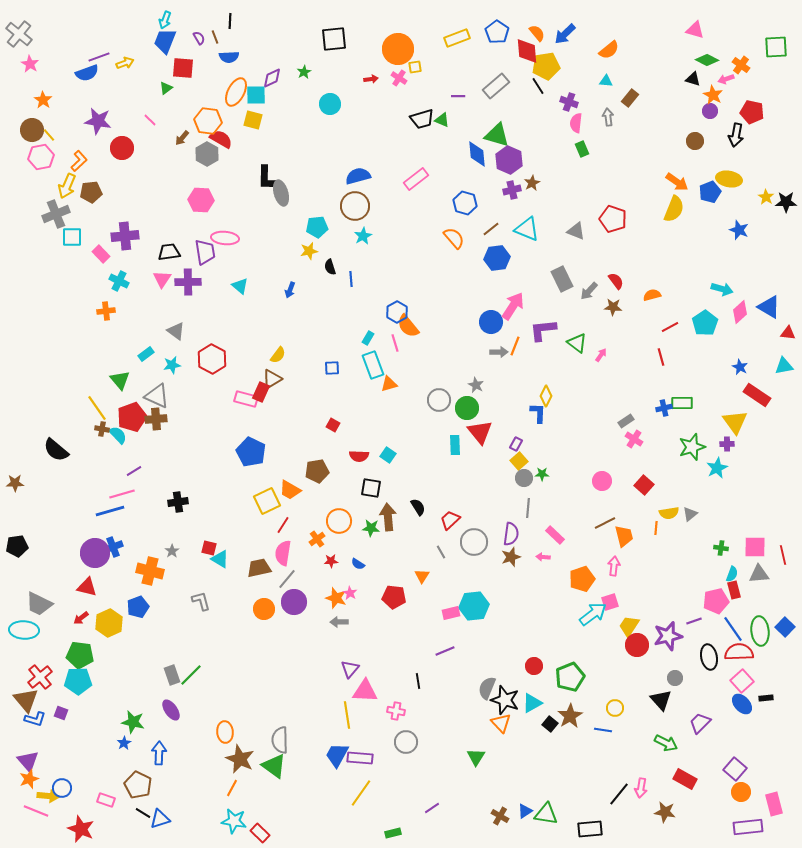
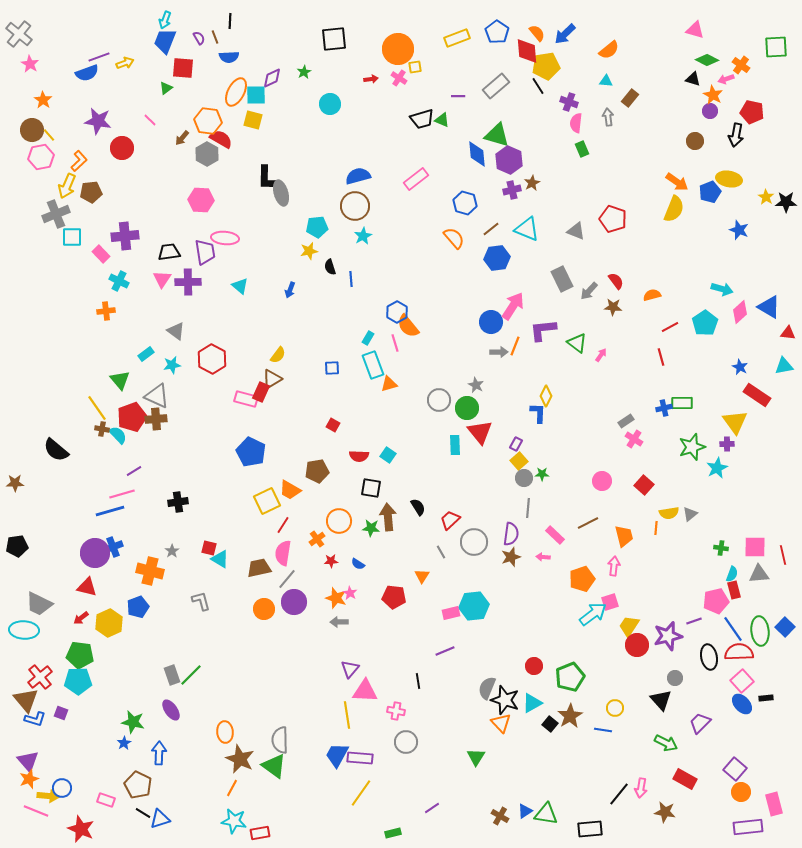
brown line at (605, 523): moved 17 px left
red rectangle at (260, 833): rotated 54 degrees counterclockwise
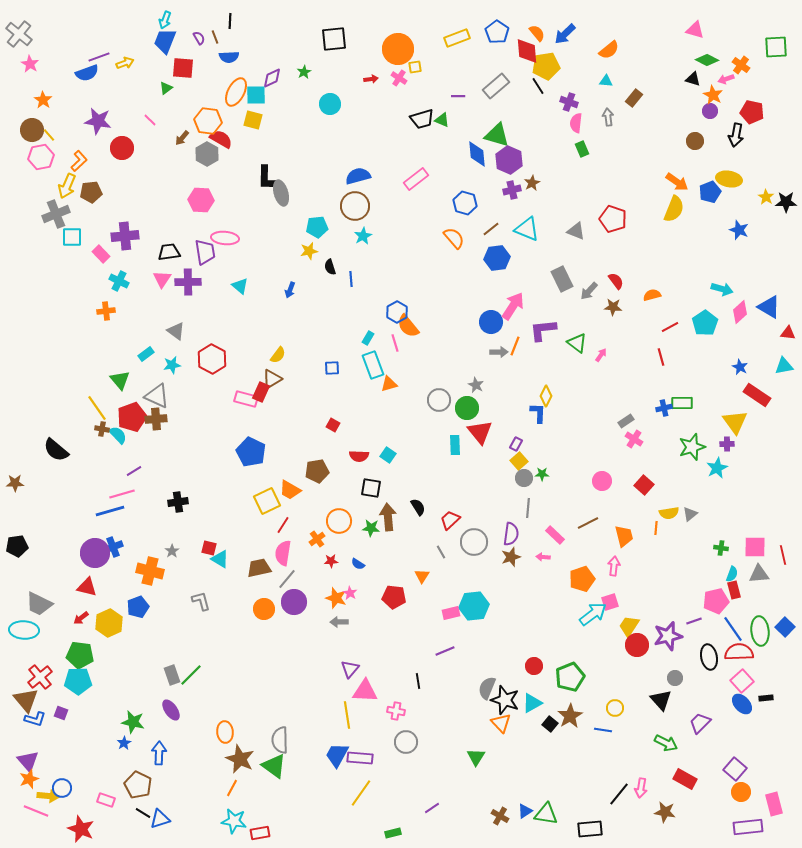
brown rectangle at (630, 98): moved 4 px right
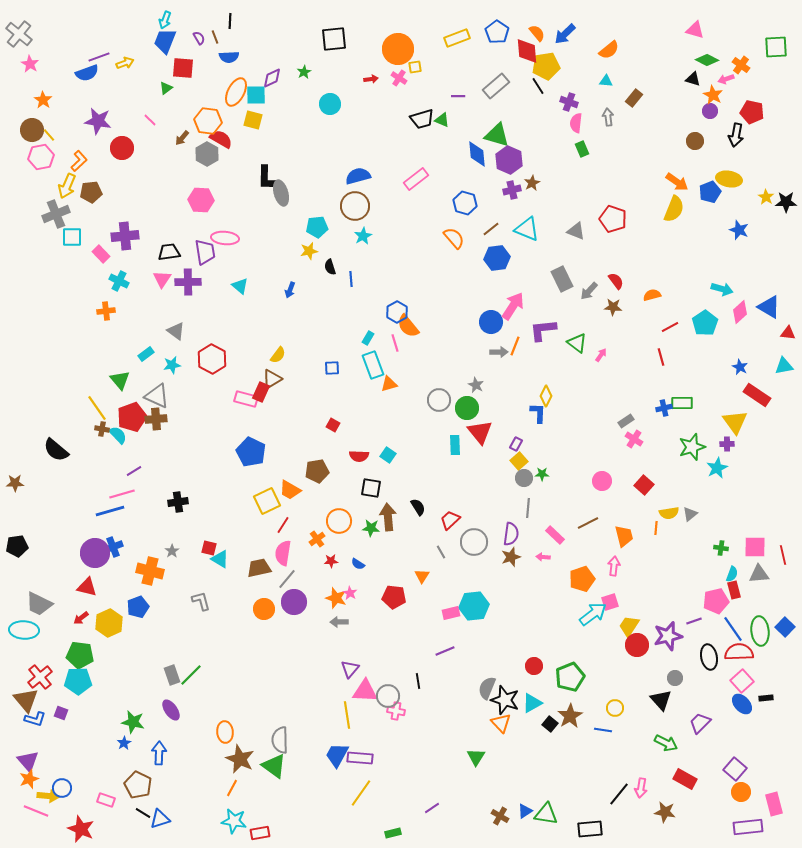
gray circle at (406, 742): moved 18 px left, 46 px up
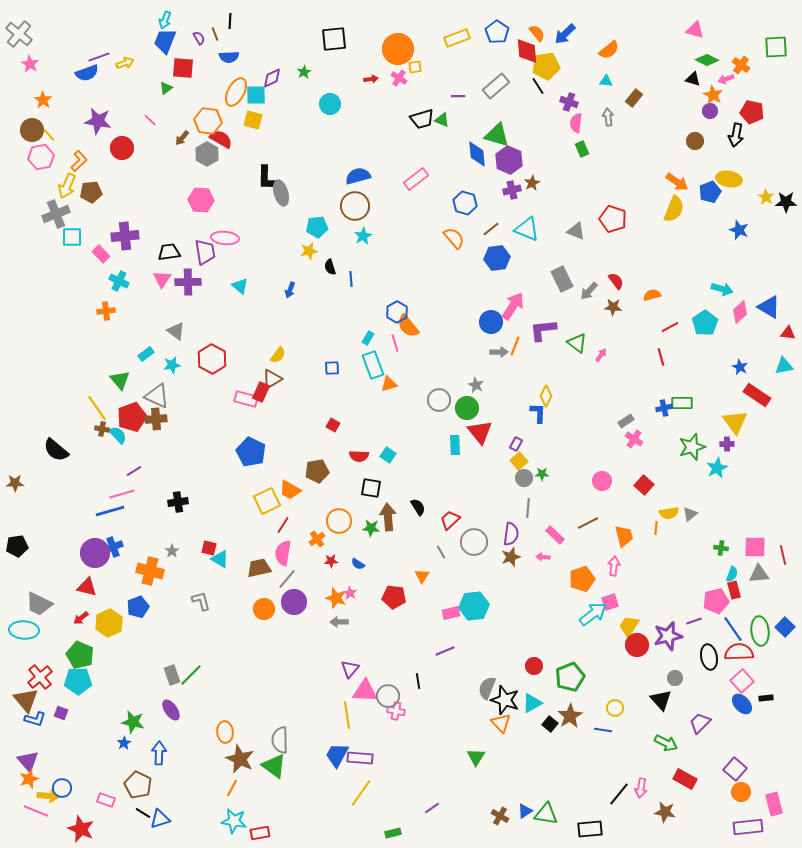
brown line at (215, 37): moved 3 px up
green pentagon at (80, 655): rotated 16 degrees clockwise
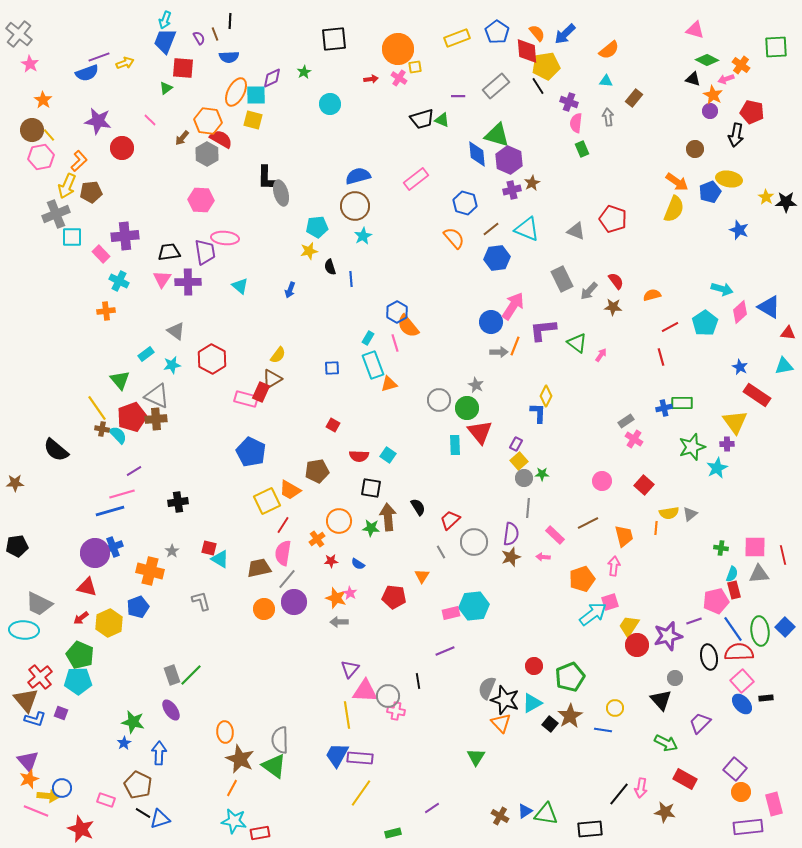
brown circle at (695, 141): moved 8 px down
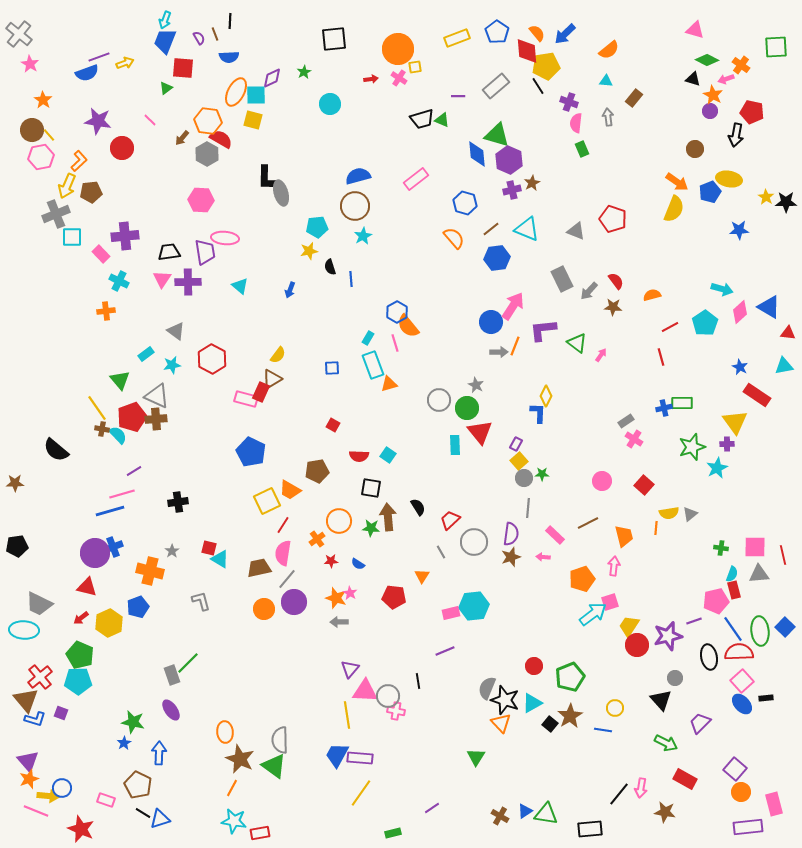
blue star at (739, 230): rotated 24 degrees counterclockwise
green line at (191, 675): moved 3 px left, 12 px up
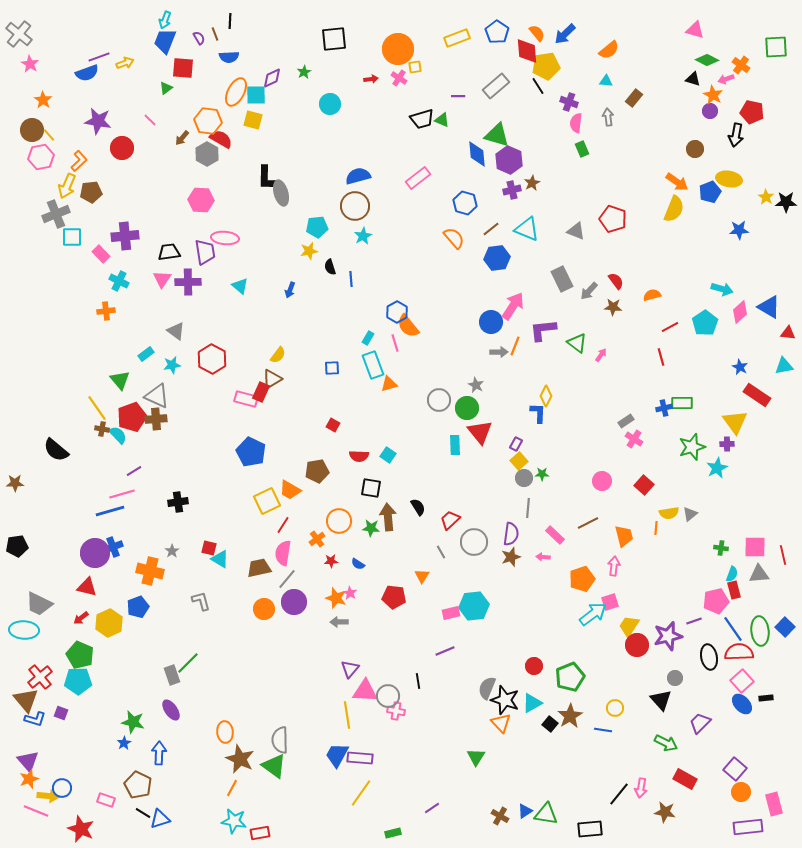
pink rectangle at (416, 179): moved 2 px right, 1 px up
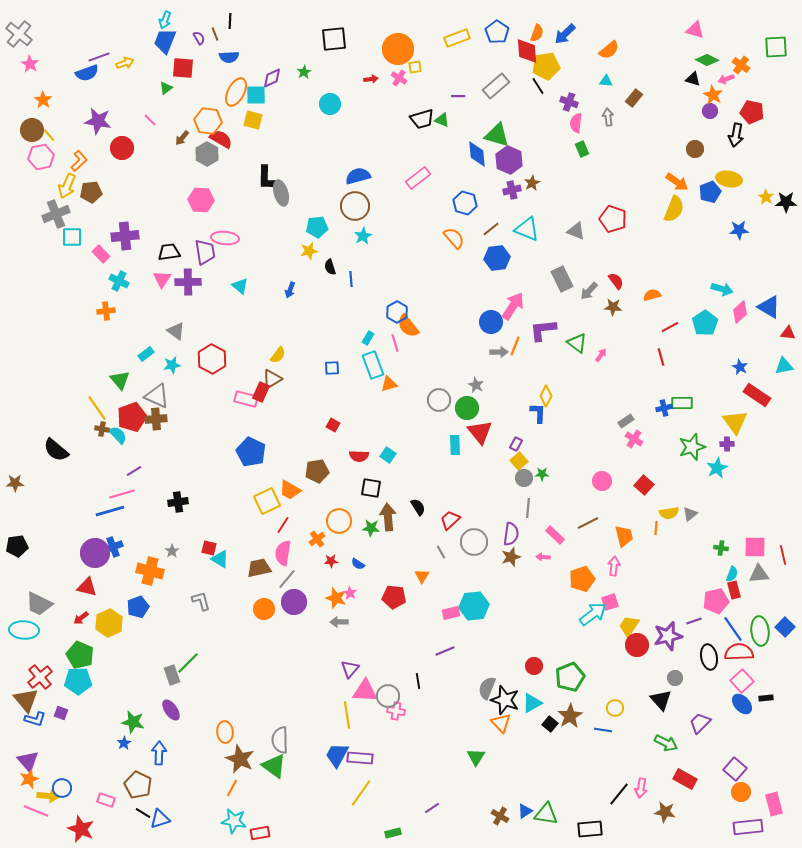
orange semicircle at (537, 33): rotated 60 degrees clockwise
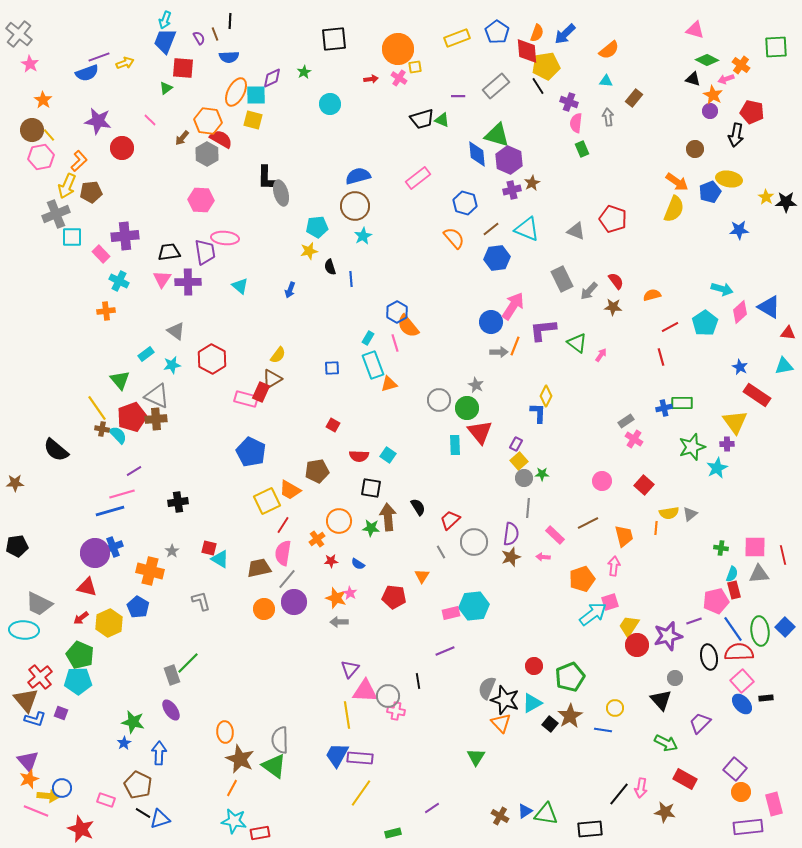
blue pentagon at (138, 607): rotated 20 degrees counterclockwise
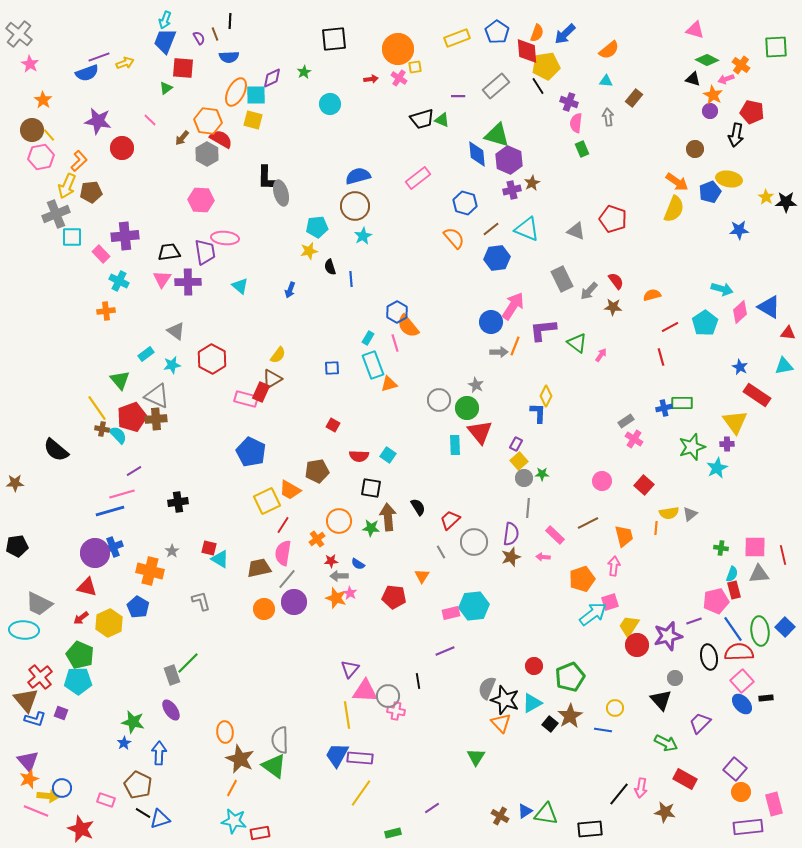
gray arrow at (339, 622): moved 46 px up
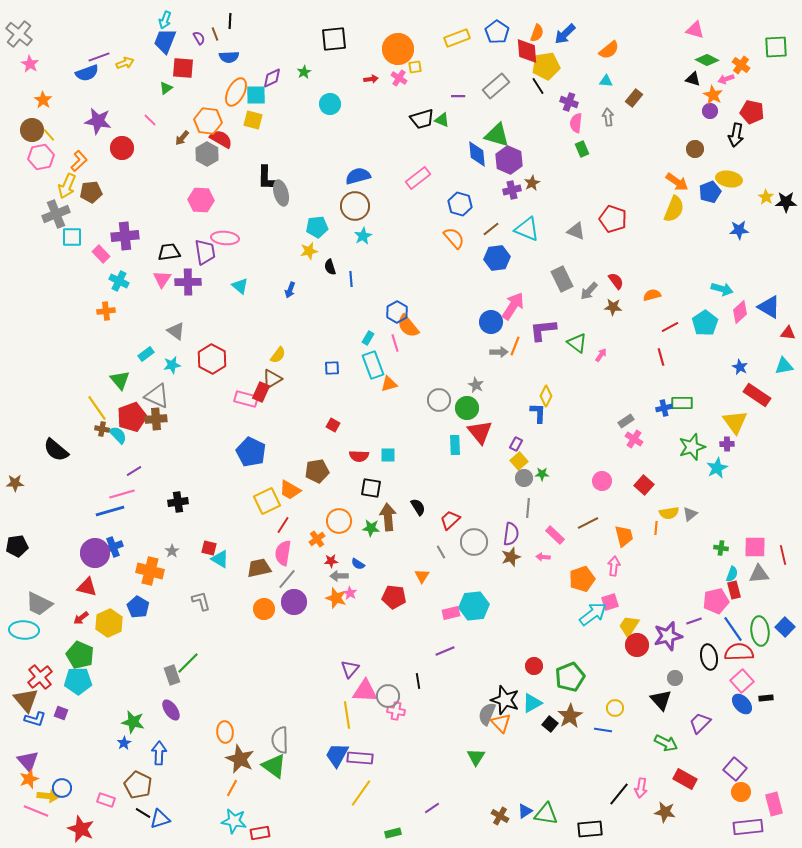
blue hexagon at (465, 203): moved 5 px left, 1 px down
cyan square at (388, 455): rotated 35 degrees counterclockwise
gray semicircle at (487, 688): moved 26 px down
